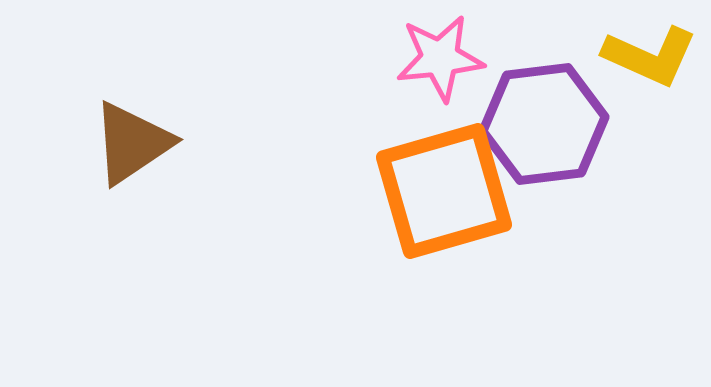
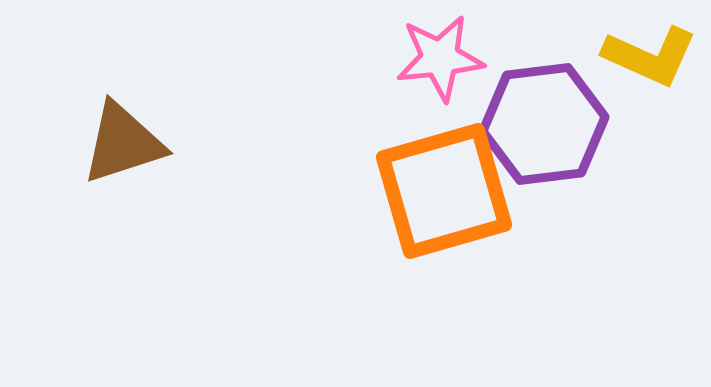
brown triangle: moved 9 px left; rotated 16 degrees clockwise
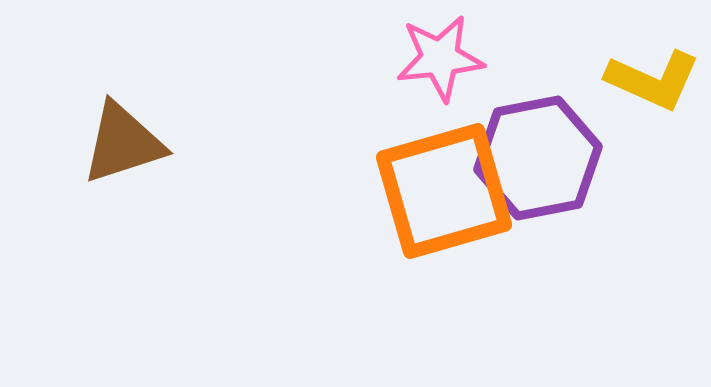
yellow L-shape: moved 3 px right, 24 px down
purple hexagon: moved 6 px left, 34 px down; rotated 4 degrees counterclockwise
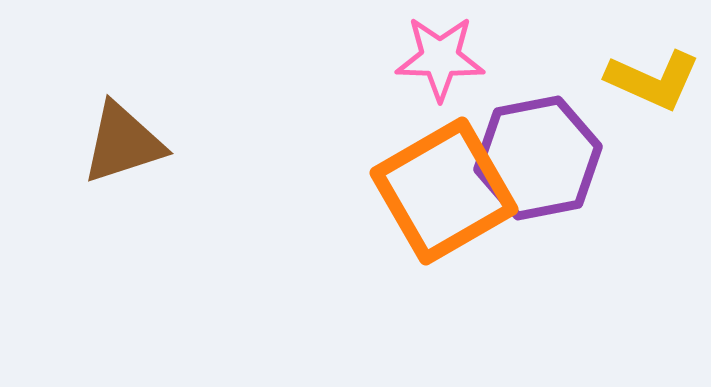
pink star: rotated 8 degrees clockwise
orange square: rotated 14 degrees counterclockwise
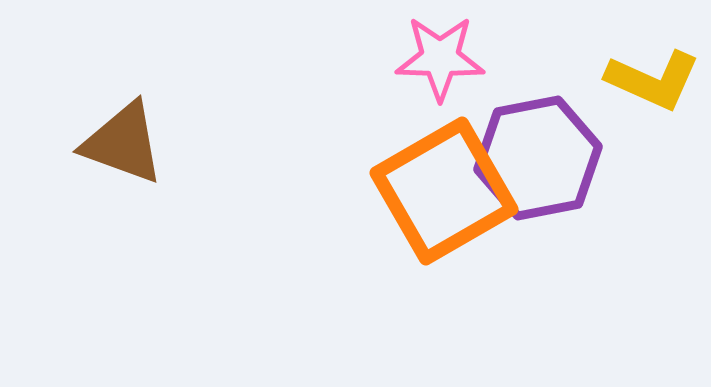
brown triangle: rotated 38 degrees clockwise
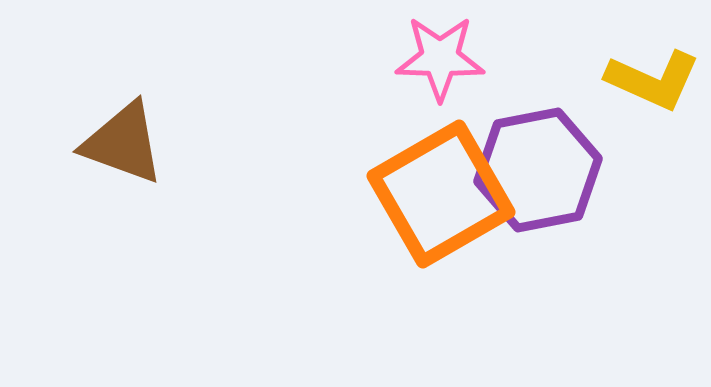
purple hexagon: moved 12 px down
orange square: moved 3 px left, 3 px down
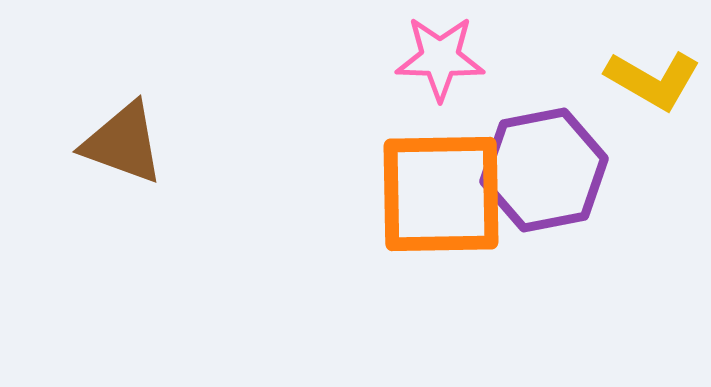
yellow L-shape: rotated 6 degrees clockwise
purple hexagon: moved 6 px right
orange square: rotated 29 degrees clockwise
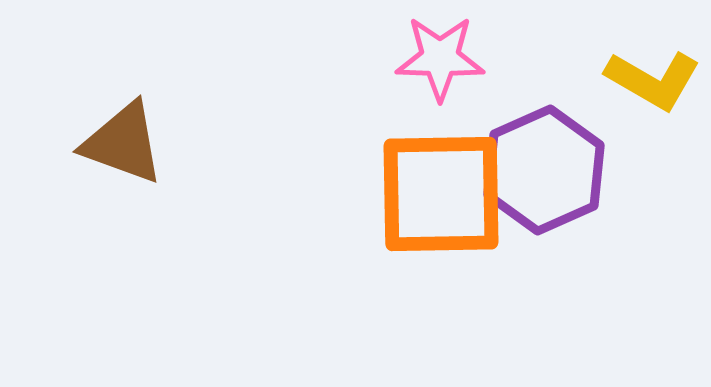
purple hexagon: rotated 13 degrees counterclockwise
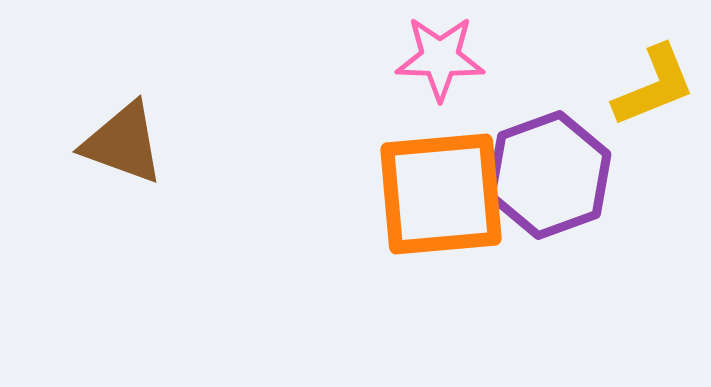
yellow L-shape: moved 1 px right, 6 px down; rotated 52 degrees counterclockwise
purple hexagon: moved 5 px right, 5 px down; rotated 4 degrees clockwise
orange square: rotated 4 degrees counterclockwise
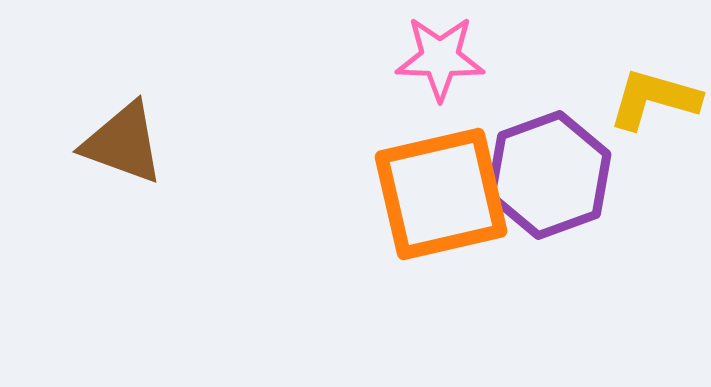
yellow L-shape: moved 13 px down; rotated 142 degrees counterclockwise
orange square: rotated 8 degrees counterclockwise
